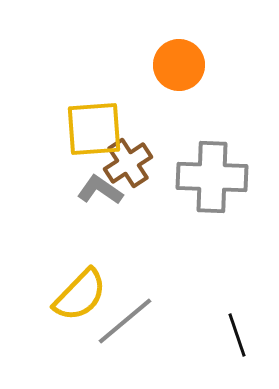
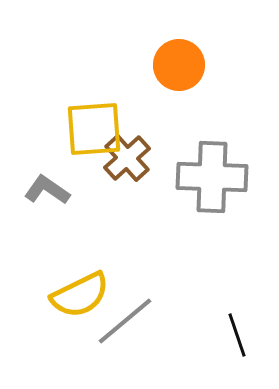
brown cross: moved 1 px left, 5 px up; rotated 9 degrees counterclockwise
gray L-shape: moved 53 px left
yellow semicircle: rotated 20 degrees clockwise
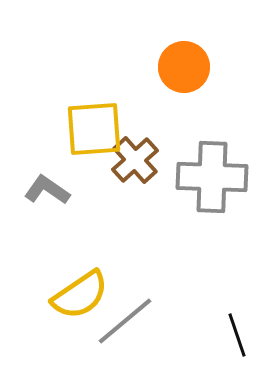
orange circle: moved 5 px right, 2 px down
brown cross: moved 8 px right, 2 px down
yellow semicircle: rotated 8 degrees counterclockwise
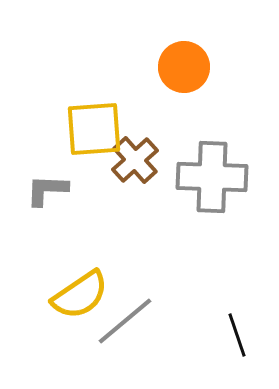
gray L-shape: rotated 33 degrees counterclockwise
